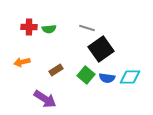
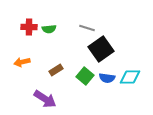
green square: moved 1 px left, 1 px down
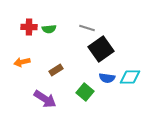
green square: moved 16 px down
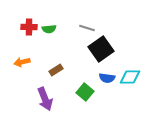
purple arrow: rotated 35 degrees clockwise
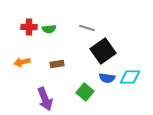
black square: moved 2 px right, 2 px down
brown rectangle: moved 1 px right, 6 px up; rotated 24 degrees clockwise
